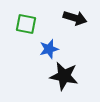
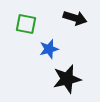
black star: moved 3 px right, 3 px down; rotated 24 degrees counterclockwise
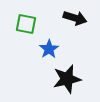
blue star: rotated 18 degrees counterclockwise
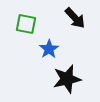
black arrow: rotated 30 degrees clockwise
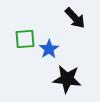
green square: moved 1 px left, 15 px down; rotated 15 degrees counterclockwise
black star: rotated 20 degrees clockwise
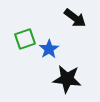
black arrow: rotated 10 degrees counterclockwise
green square: rotated 15 degrees counterclockwise
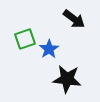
black arrow: moved 1 px left, 1 px down
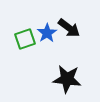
black arrow: moved 5 px left, 9 px down
blue star: moved 2 px left, 16 px up
